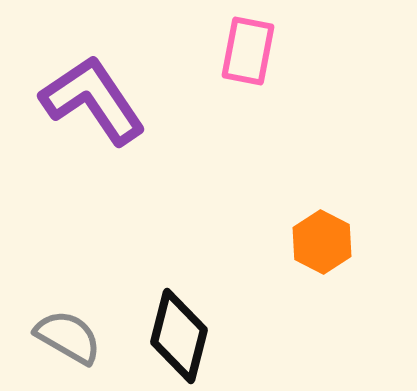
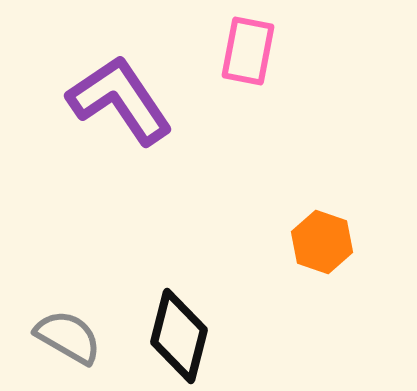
purple L-shape: moved 27 px right
orange hexagon: rotated 8 degrees counterclockwise
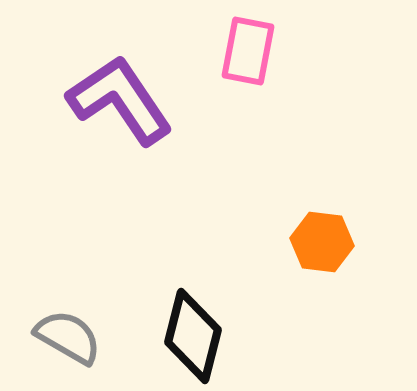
orange hexagon: rotated 12 degrees counterclockwise
black diamond: moved 14 px right
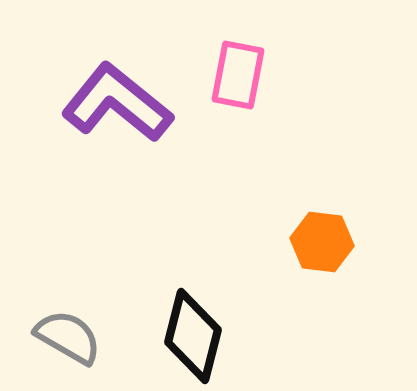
pink rectangle: moved 10 px left, 24 px down
purple L-shape: moved 3 px left, 3 px down; rotated 17 degrees counterclockwise
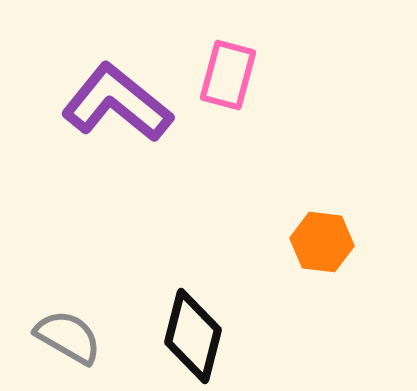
pink rectangle: moved 10 px left; rotated 4 degrees clockwise
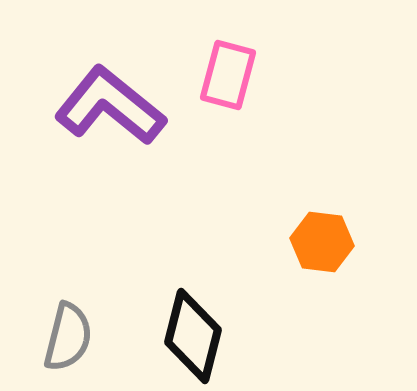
purple L-shape: moved 7 px left, 3 px down
gray semicircle: rotated 74 degrees clockwise
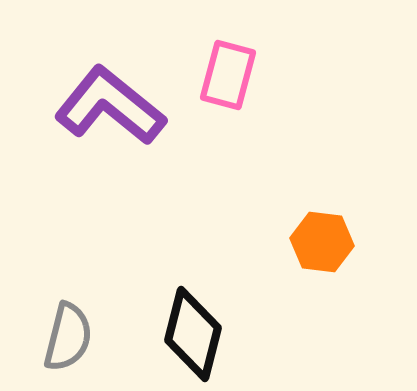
black diamond: moved 2 px up
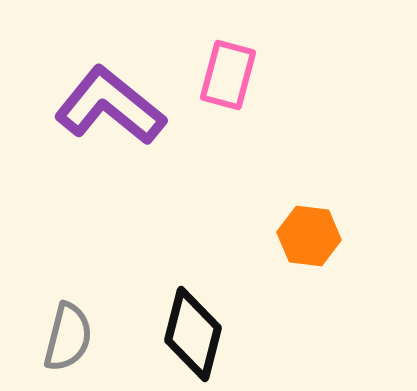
orange hexagon: moved 13 px left, 6 px up
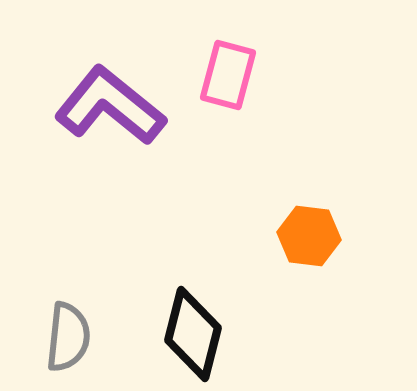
gray semicircle: rotated 8 degrees counterclockwise
